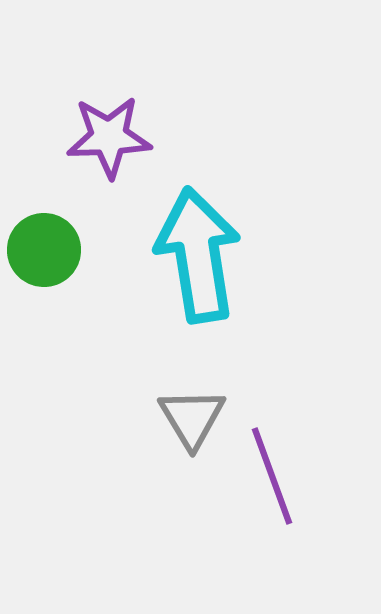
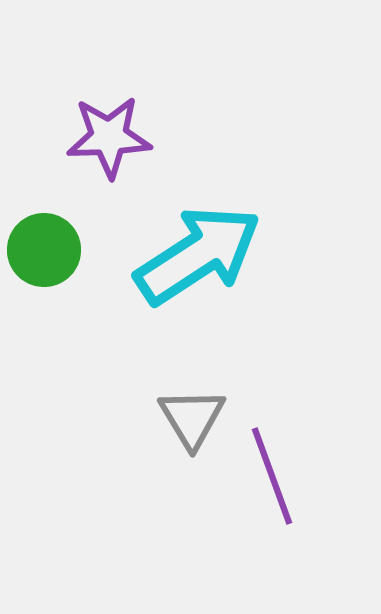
cyan arrow: rotated 66 degrees clockwise
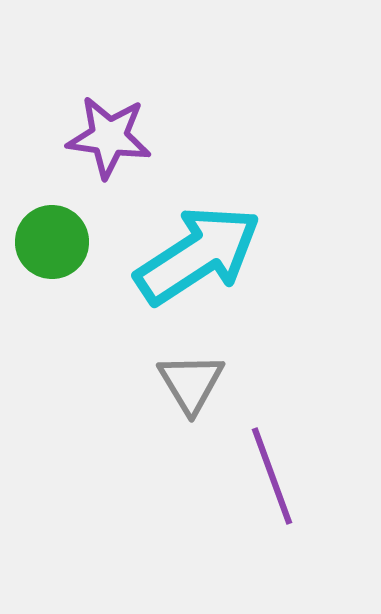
purple star: rotated 10 degrees clockwise
green circle: moved 8 px right, 8 px up
gray triangle: moved 1 px left, 35 px up
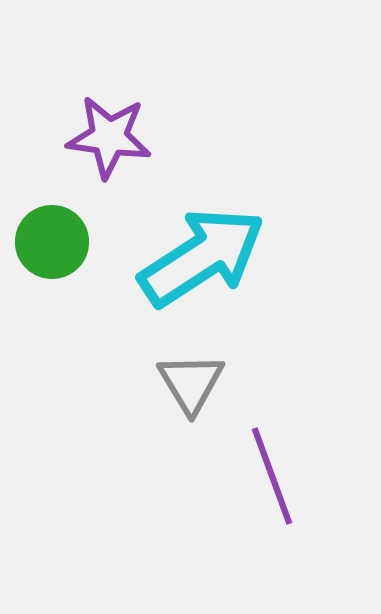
cyan arrow: moved 4 px right, 2 px down
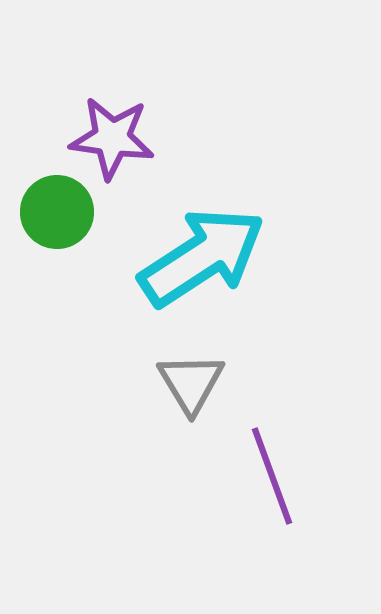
purple star: moved 3 px right, 1 px down
green circle: moved 5 px right, 30 px up
